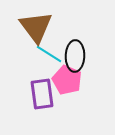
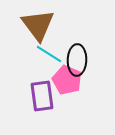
brown triangle: moved 2 px right, 2 px up
black ellipse: moved 2 px right, 4 px down
purple rectangle: moved 2 px down
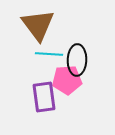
cyan line: rotated 28 degrees counterclockwise
pink pentagon: rotated 28 degrees counterclockwise
purple rectangle: moved 2 px right, 1 px down
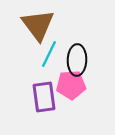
cyan line: rotated 68 degrees counterclockwise
pink pentagon: moved 4 px right, 5 px down
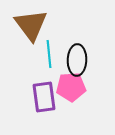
brown triangle: moved 7 px left
cyan line: rotated 32 degrees counterclockwise
pink pentagon: moved 2 px down
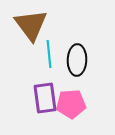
pink pentagon: moved 17 px down
purple rectangle: moved 1 px right, 1 px down
